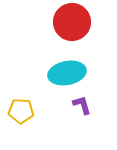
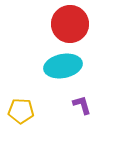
red circle: moved 2 px left, 2 px down
cyan ellipse: moved 4 px left, 7 px up
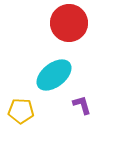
red circle: moved 1 px left, 1 px up
cyan ellipse: moved 9 px left, 9 px down; rotated 27 degrees counterclockwise
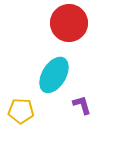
cyan ellipse: rotated 21 degrees counterclockwise
